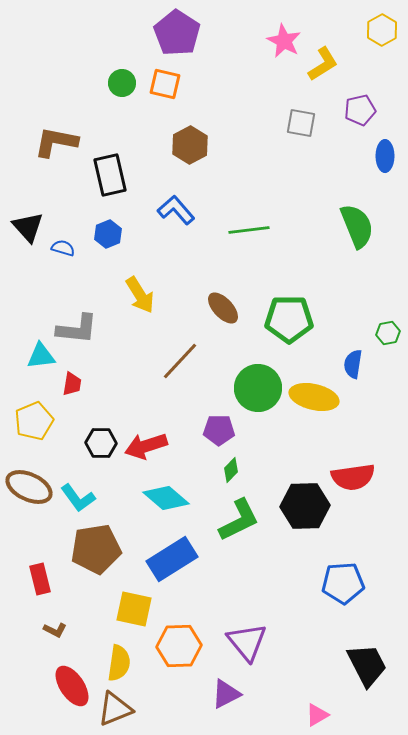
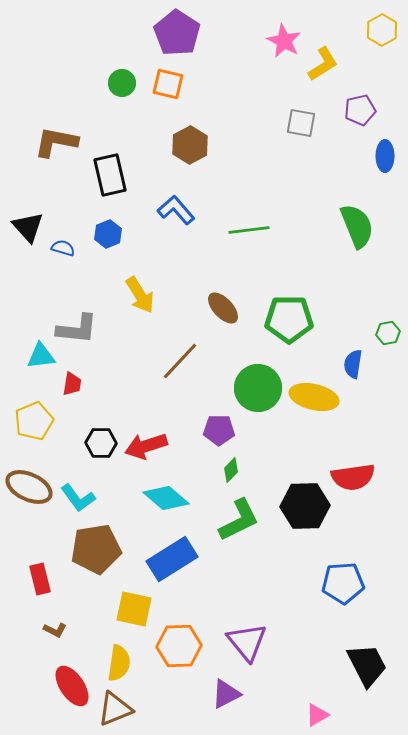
orange square at (165, 84): moved 3 px right
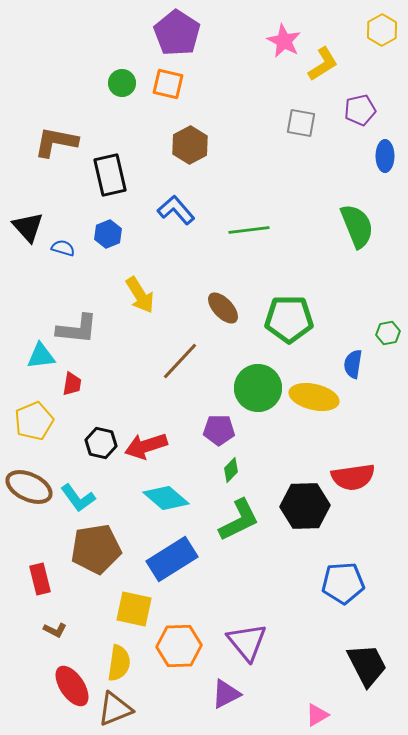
black hexagon at (101, 443): rotated 12 degrees clockwise
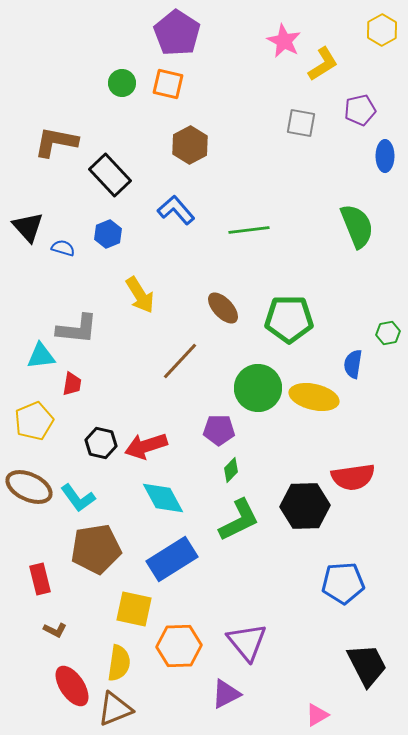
black rectangle at (110, 175): rotated 30 degrees counterclockwise
cyan diamond at (166, 498): moved 3 px left; rotated 21 degrees clockwise
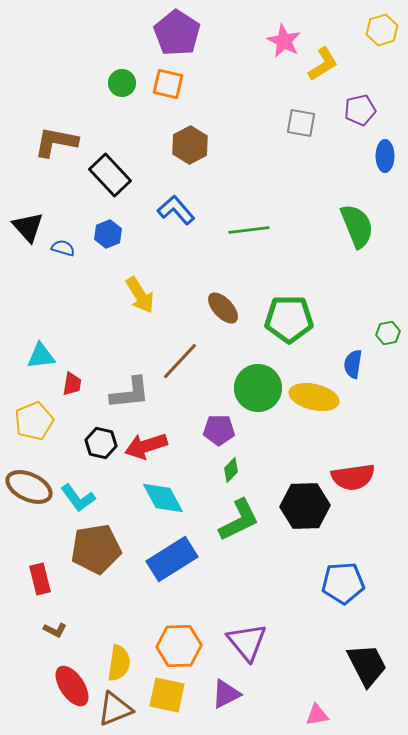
yellow hexagon at (382, 30): rotated 12 degrees clockwise
gray L-shape at (77, 329): moved 53 px right, 64 px down; rotated 12 degrees counterclockwise
yellow square at (134, 609): moved 33 px right, 86 px down
pink triangle at (317, 715): rotated 20 degrees clockwise
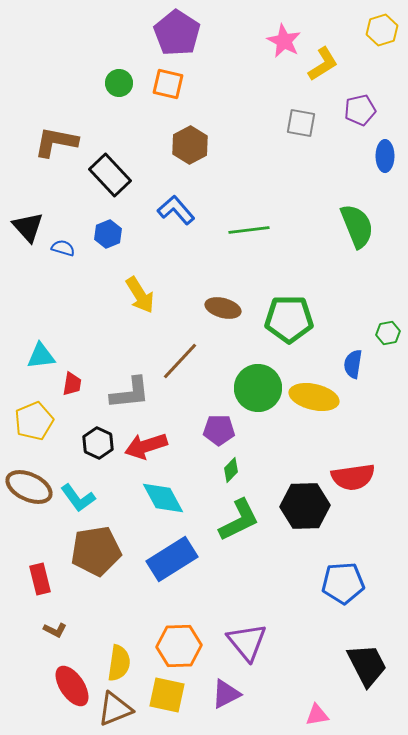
green circle at (122, 83): moved 3 px left
brown ellipse at (223, 308): rotated 32 degrees counterclockwise
black hexagon at (101, 443): moved 3 px left; rotated 12 degrees clockwise
brown pentagon at (96, 549): moved 2 px down
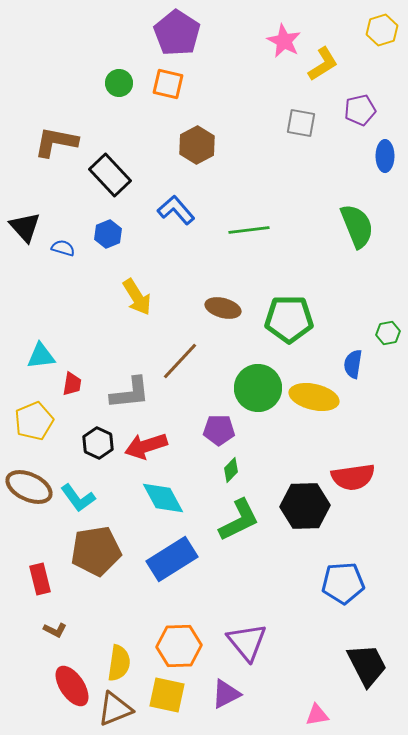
brown hexagon at (190, 145): moved 7 px right
black triangle at (28, 227): moved 3 px left
yellow arrow at (140, 295): moved 3 px left, 2 px down
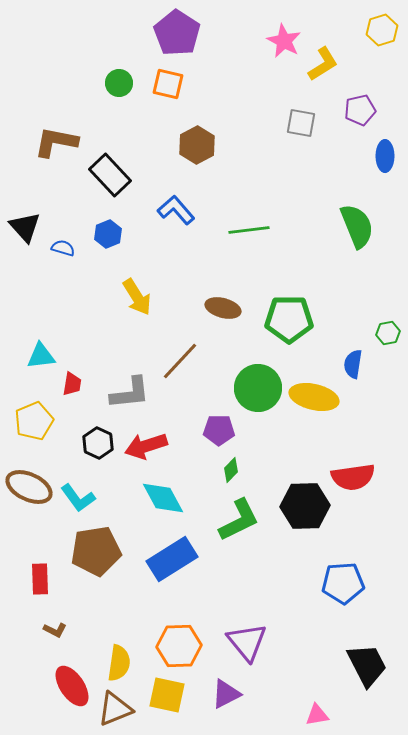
red rectangle at (40, 579): rotated 12 degrees clockwise
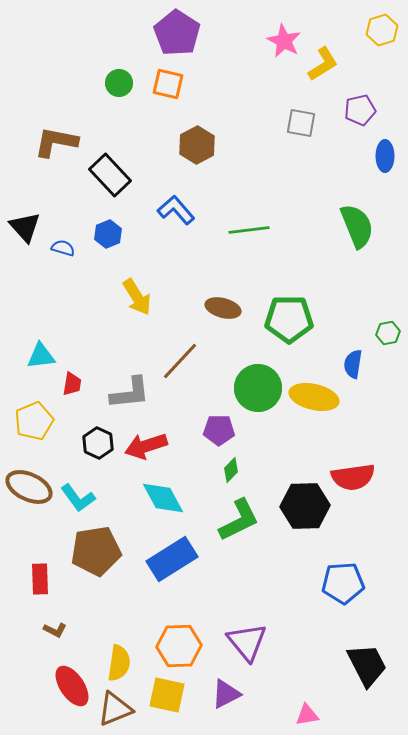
pink triangle at (317, 715): moved 10 px left
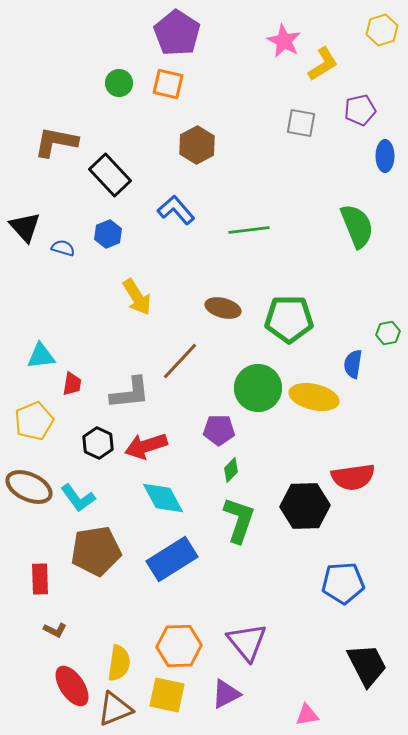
green L-shape at (239, 520): rotated 45 degrees counterclockwise
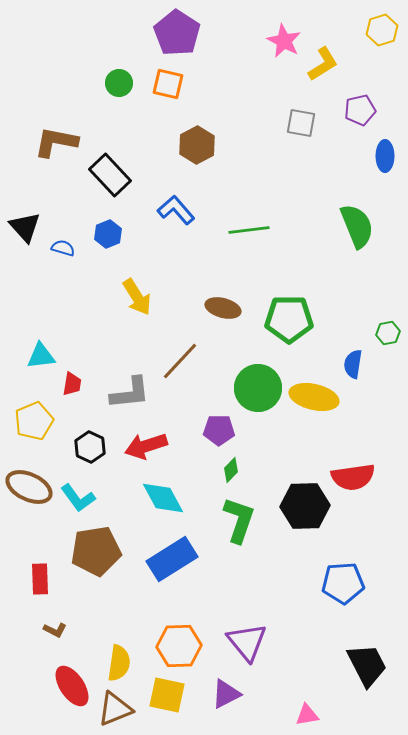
black hexagon at (98, 443): moved 8 px left, 4 px down
